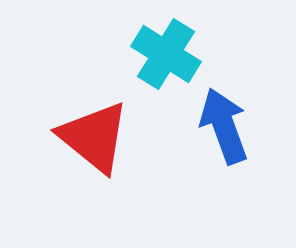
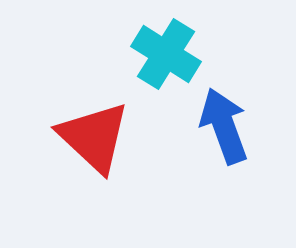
red triangle: rotated 4 degrees clockwise
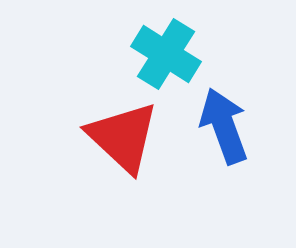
red triangle: moved 29 px right
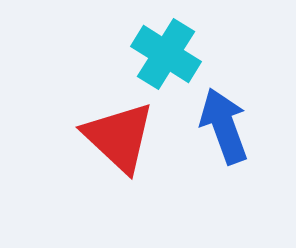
red triangle: moved 4 px left
